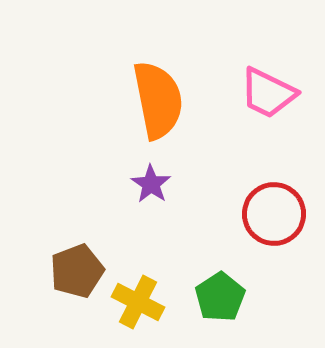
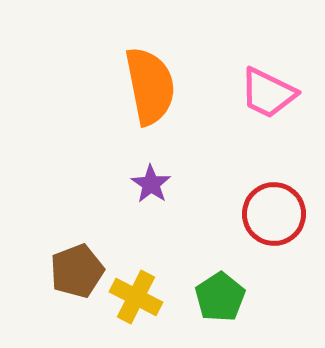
orange semicircle: moved 8 px left, 14 px up
yellow cross: moved 2 px left, 5 px up
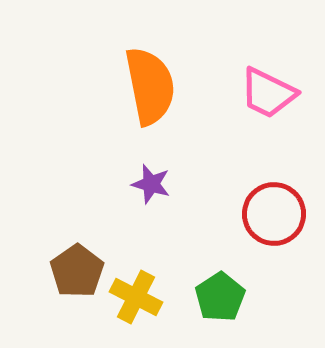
purple star: rotated 18 degrees counterclockwise
brown pentagon: rotated 14 degrees counterclockwise
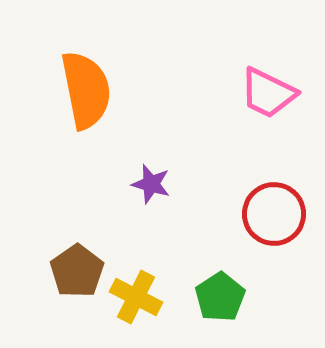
orange semicircle: moved 64 px left, 4 px down
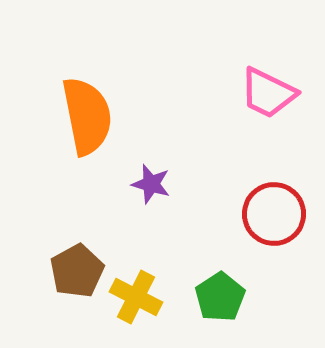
orange semicircle: moved 1 px right, 26 px down
brown pentagon: rotated 6 degrees clockwise
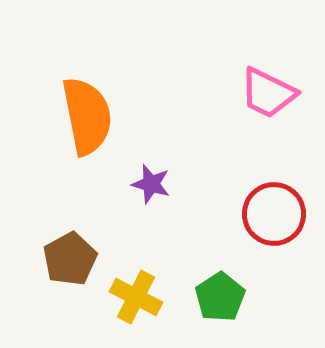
brown pentagon: moved 7 px left, 12 px up
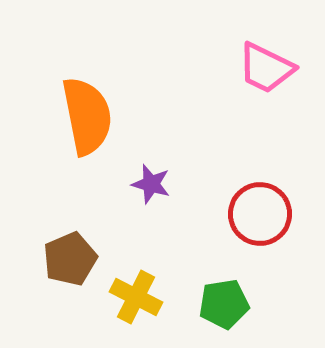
pink trapezoid: moved 2 px left, 25 px up
red circle: moved 14 px left
brown pentagon: rotated 6 degrees clockwise
green pentagon: moved 4 px right, 7 px down; rotated 24 degrees clockwise
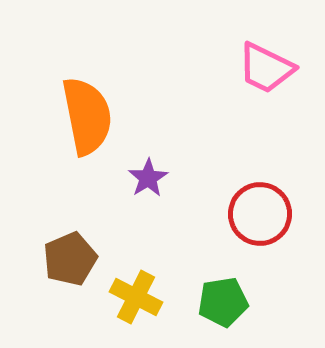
purple star: moved 3 px left, 6 px up; rotated 24 degrees clockwise
green pentagon: moved 1 px left, 2 px up
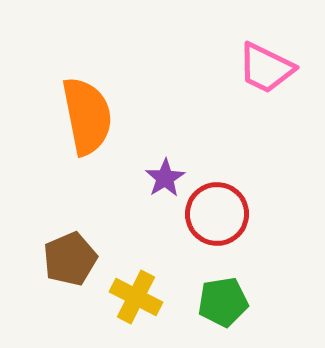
purple star: moved 17 px right
red circle: moved 43 px left
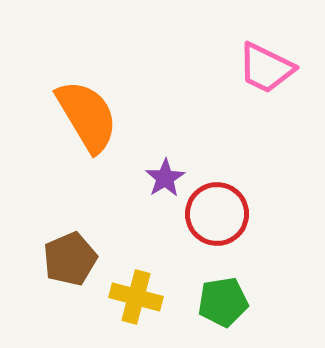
orange semicircle: rotated 20 degrees counterclockwise
yellow cross: rotated 12 degrees counterclockwise
